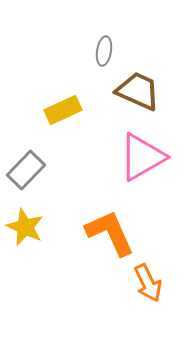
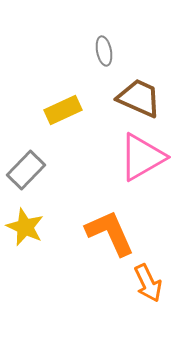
gray ellipse: rotated 20 degrees counterclockwise
brown trapezoid: moved 1 px right, 7 px down
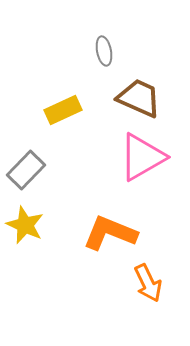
yellow star: moved 2 px up
orange L-shape: rotated 44 degrees counterclockwise
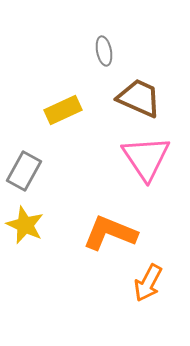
pink triangle: moved 4 px right, 1 px down; rotated 34 degrees counterclockwise
gray rectangle: moved 2 px left, 1 px down; rotated 15 degrees counterclockwise
orange arrow: rotated 54 degrees clockwise
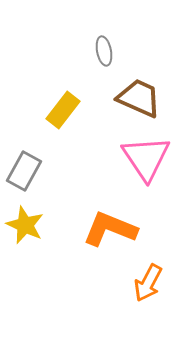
yellow rectangle: rotated 27 degrees counterclockwise
orange L-shape: moved 4 px up
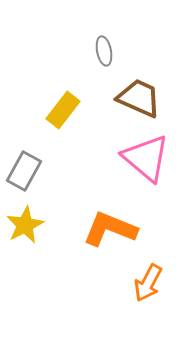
pink triangle: rotated 16 degrees counterclockwise
yellow star: rotated 21 degrees clockwise
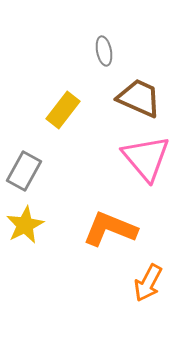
pink triangle: rotated 10 degrees clockwise
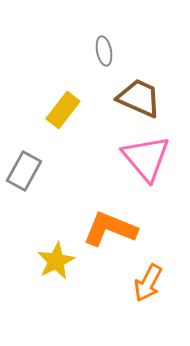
yellow star: moved 31 px right, 36 px down
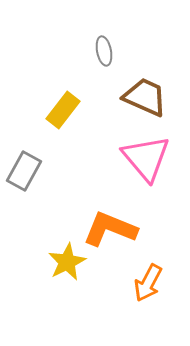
brown trapezoid: moved 6 px right, 1 px up
yellow star: moved 11 px right, 1 px down
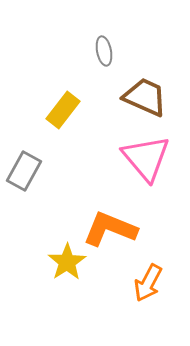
yellow star: rotated 6 degrees counterclockwise
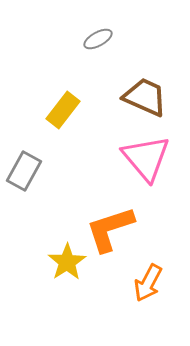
gray ellipse: moved 6 px left, 12 px up; rotated 72 degrees clockwise
orange L-shape: rotated 40 degrees counterclockwise
